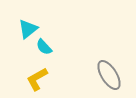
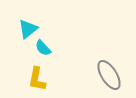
cyan semicircle: moved 1 px left, 1 px down
yellow L-shape: rotated 50 degrees counterclockwise
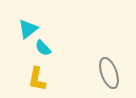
gray ellipse: moved 2 px up; rotated 12 degrees clockwise
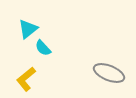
gray ellipse: rotated 48 degrees counterclockwise
yellow L-shape: moved 11 px left; rotated 40 degrees clockwise
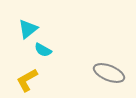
cyan semicircle: moved 2 px down; rotated 18 degrees counterclockwise
yellow L-shape: moved 1 px right, 1 px down; rotated 10 degrees clockwise
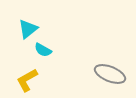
gray ellipse: moved 1 px right, 1 px down
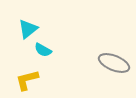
gray ellipse: moved 4 px right, 11 px up
yellow L-shape: rotated 15 degrees clockwise
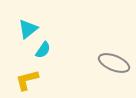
cyan semicircle: rotated 84 degrees counterclockwise
